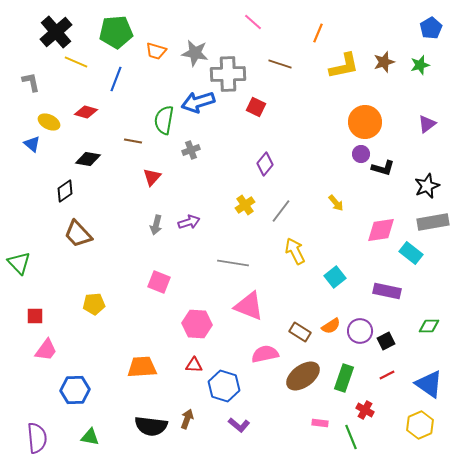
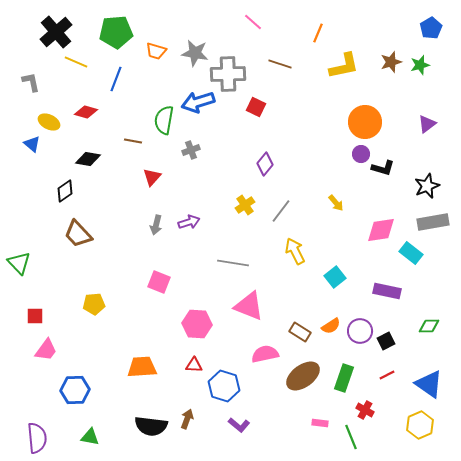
brown star at (384, 62): moved 7 px right
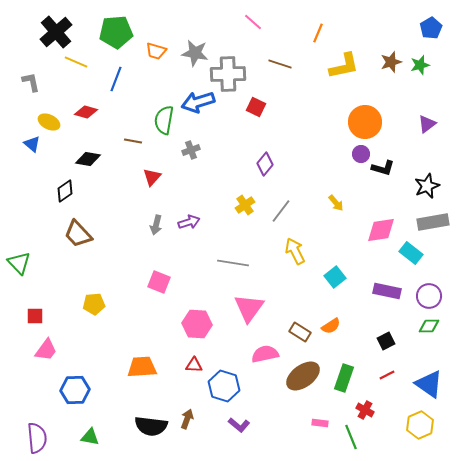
pink triangle at (249, 306): moved 2 px down; rotated 44 degrees clockwise
purple circle at (360, 331): moved 69 px right, 35 px up
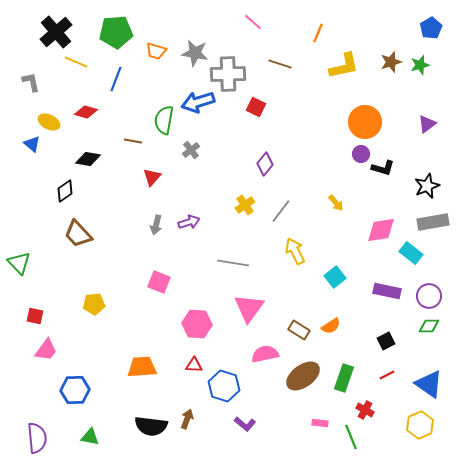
gray cross at (191, 150): rotated 18 degrees counterclockwise
red square at (35, 316): rotated 12 degrees clockwise
brown rectangle at (300, 332): moved 1 px left, 2 px up
purple L-shape at (239, 425): moved 6 px right, 1 px up
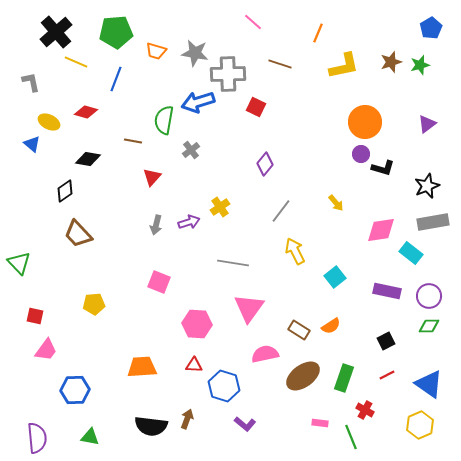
yellow cross at (245, 205): moved 25 px left, 2 px down
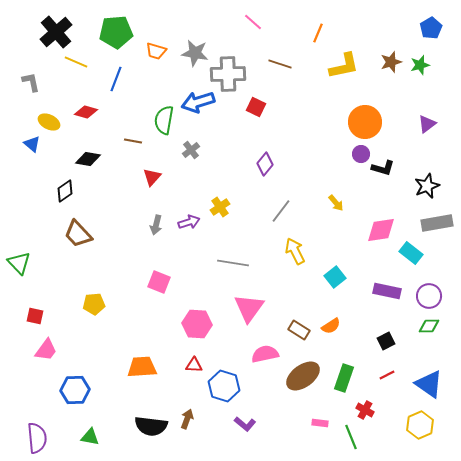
gray rectangle at (433, 222): moved 4 px right, 1 px down
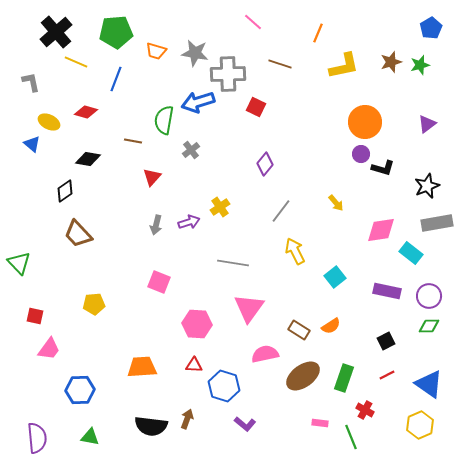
pink trapezoid at (46, 350): moved 3 px right, 1 px up
blue hexagon at (75, 390): moved 5 px right
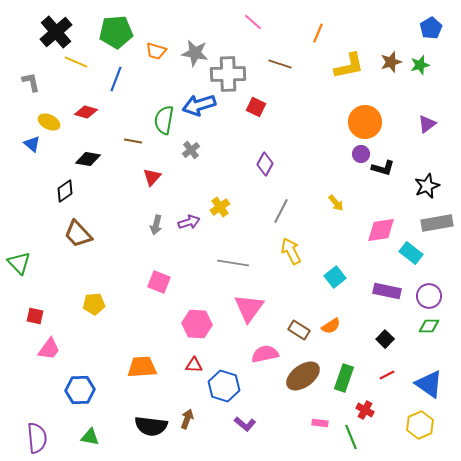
yellow L-shape at (344, 66): moved 5 px right
blue arrow at (198, 102): moved 1 px right, 3 px down
purple diamond at (265, 164): rotated 10 degrees counterclockwise
gray line at (281, 211): rotated 10 degrees counterclockwise
yellow arrow at (295, 251): moved 4 px left
black square at (386, 341): moved 1 px left, 2 px up; rotated 18 degrees counterclockwise
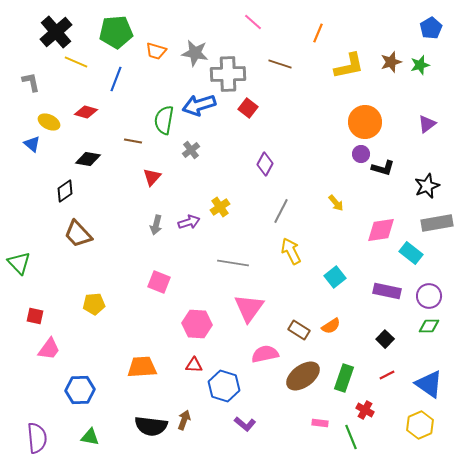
red square at (256, 107): moved 8 px left, 1 px down; rotated 12 degrees clockwise
brown arrow at (187, 419): moved 3 px left, 1 px down
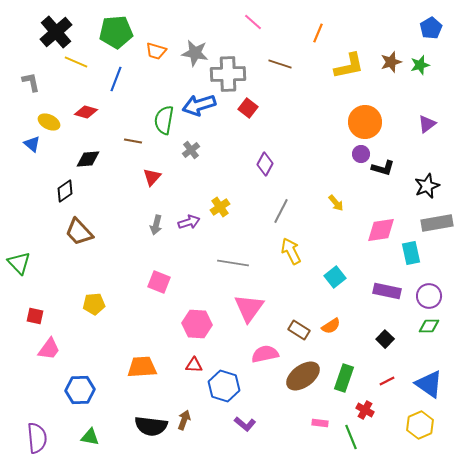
black diamond at (88, 159): rotated 15 degrees counterclockwise
brown trapezoid at (78, 234): moved 1 px right, 2 px up
cyan rectangle at (411, 253): rotated 40 degrees clockwise
red line at (387, 375): moved 6 px down
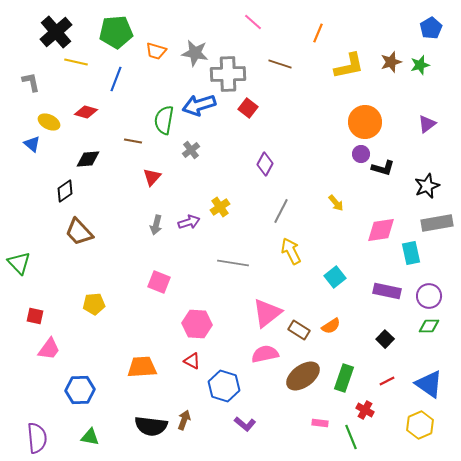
yellow line at (76, 62): rotated 10 degrees counterclockwise
pink triangle at (249, 308): moved 18 px right, 5 px down; rotated 16 degrees clockwise
red triangle at (194, 365): moved 2 px left, 4 px up; rotated 24 degrees clockwise
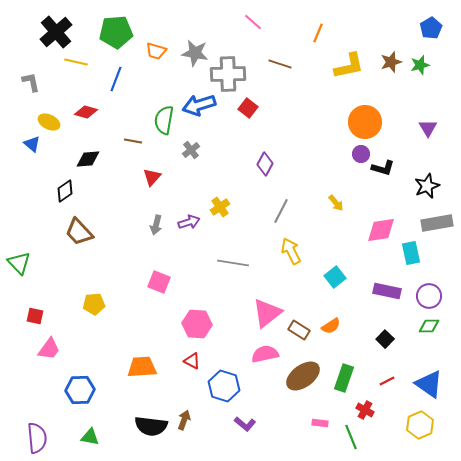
purple triangle at (427, 124): moved 1 px right, 4 px down; rotated 24 degrees counterclockwise
